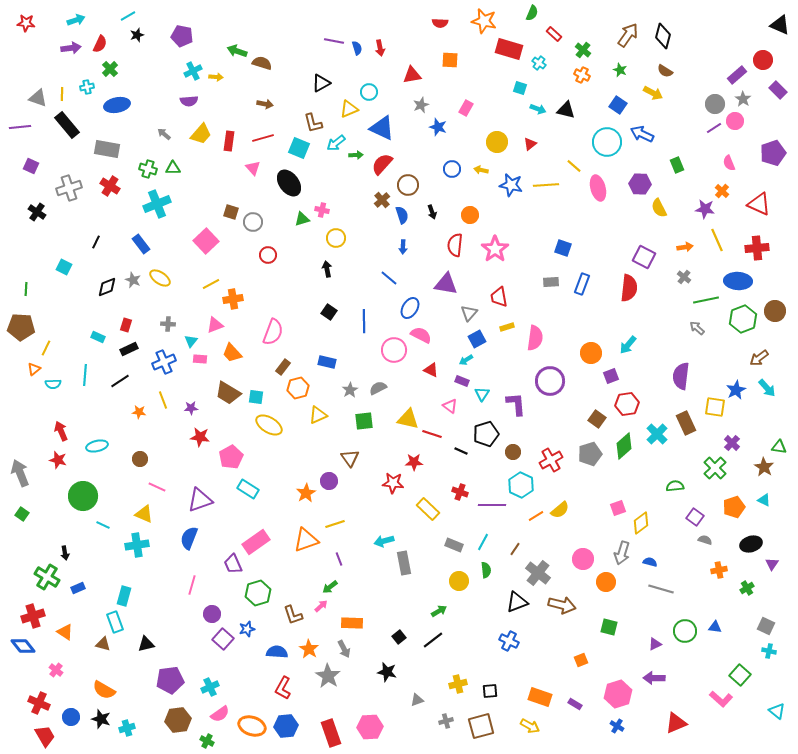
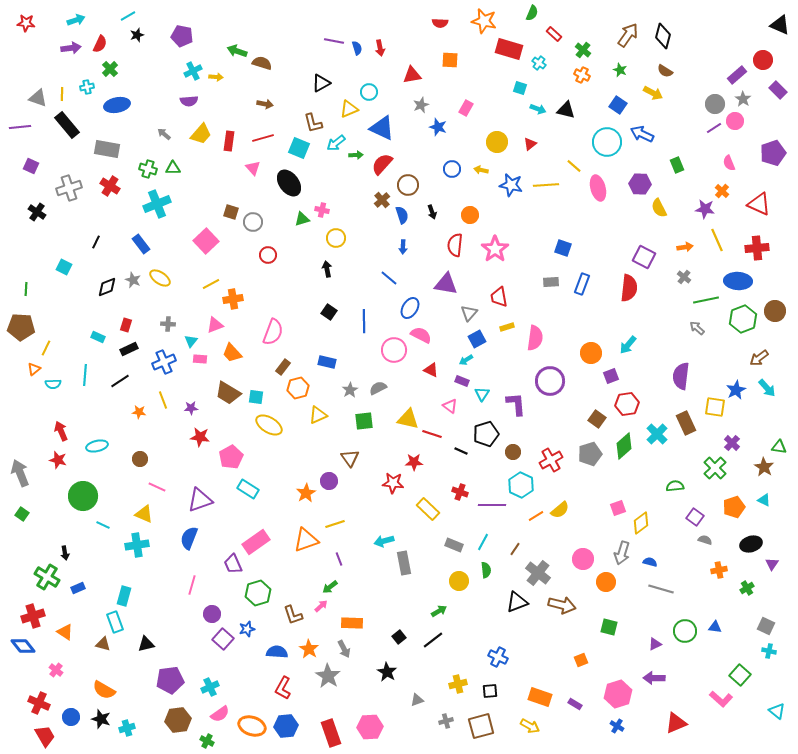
blue cross at (509, 641): moved 11 px left, 16 px down
black star at (387, 672): rotated 18 degrees clockwise
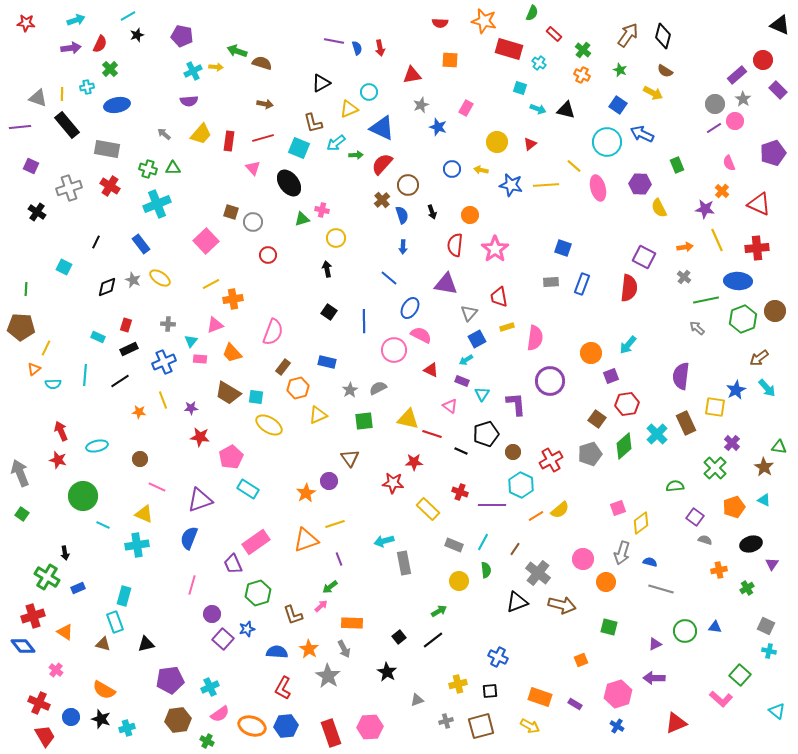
yellow arrow at (216, 77): moved 10 px up
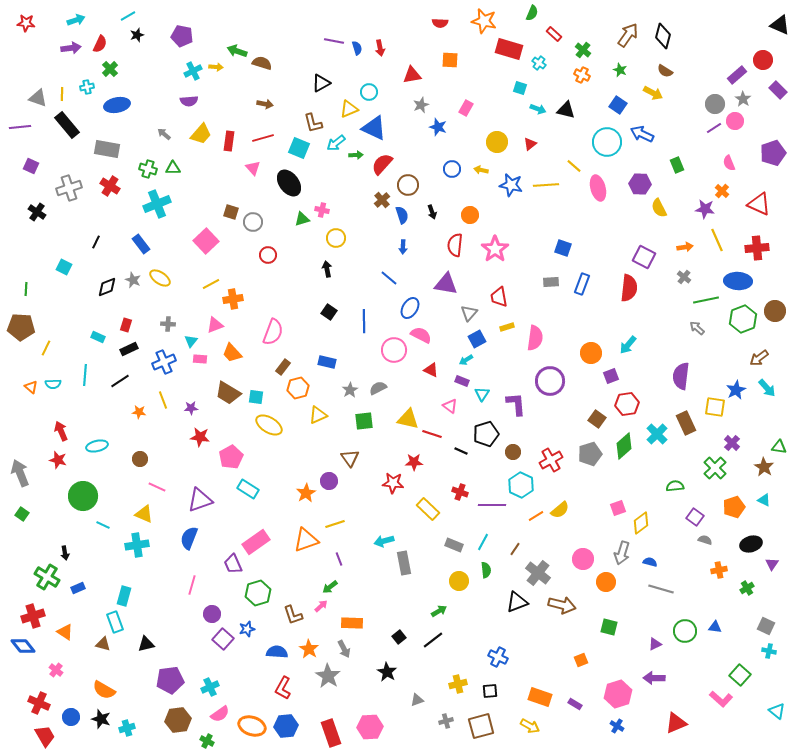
blue triangle at (382, 128): moved 8 px left
orange triangle at (34, 369): moved 3 px left, 18 px down; rotated 40 degrees counterclockwise
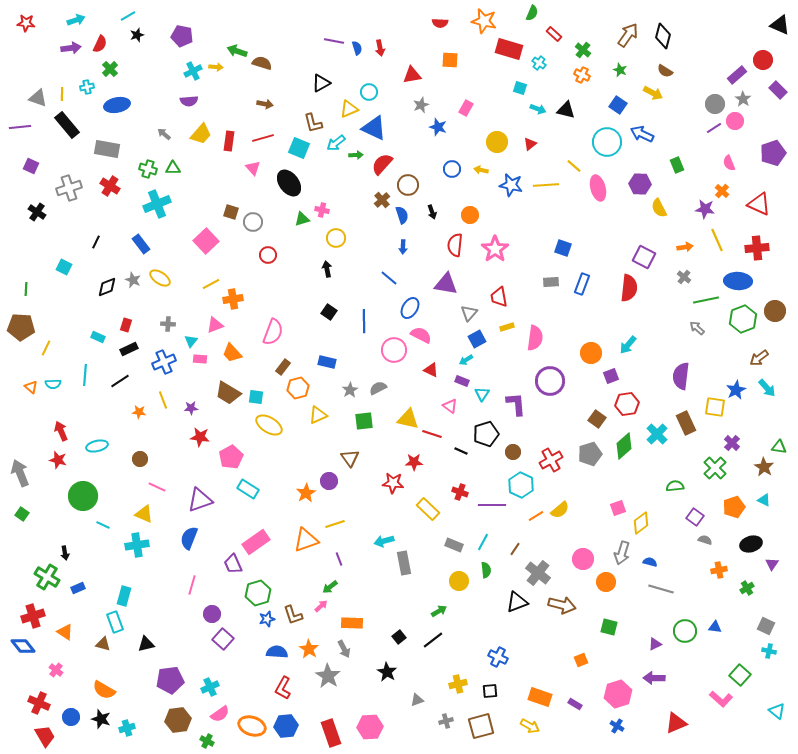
blue star at (247, 629): moved 20 px right, 10 px up
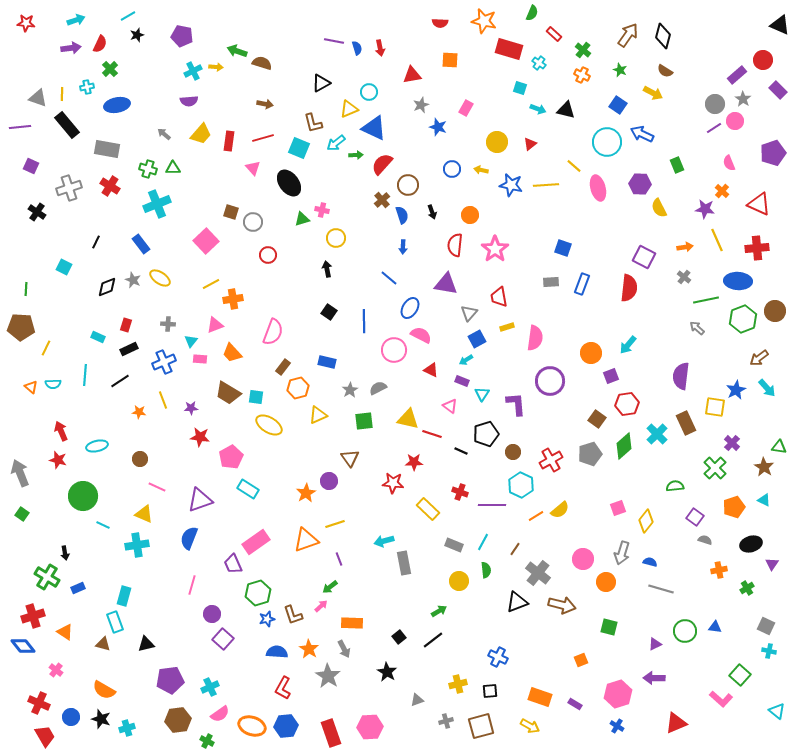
yellow diamond at (641, 523): moved 5 px right, 2 px up; rotated 15 degrees counterclockwise
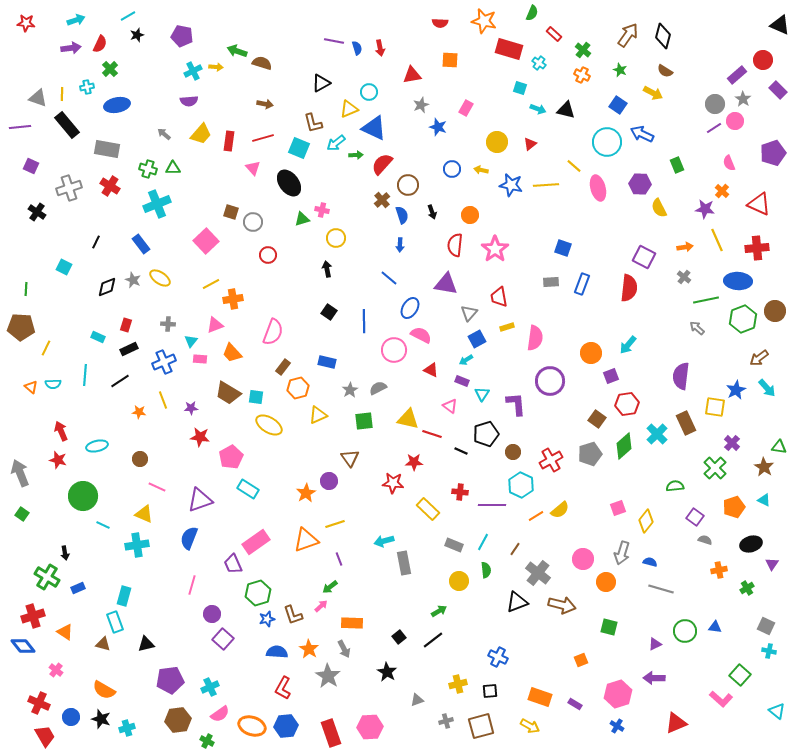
blue arrow at (403, 247): moved 3 px left, 2 px up
red cross at (460, 492): rotated 14 degrees counterclockwise
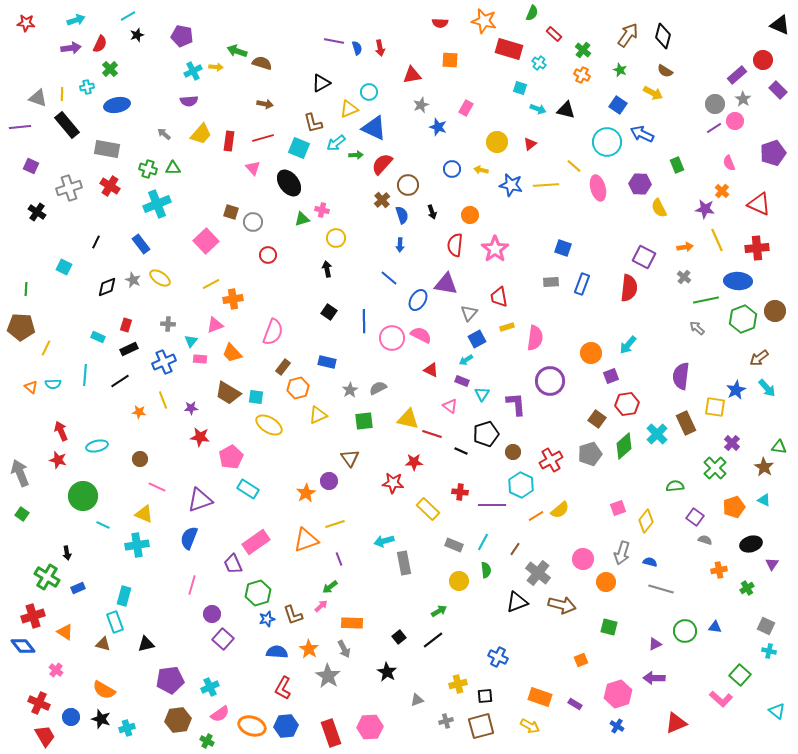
blue ellipse at (410, 308): moved 8 px right, 8 px up
pink circle at (394, 350): moved 2 px left, 12 px up
black arrow at (65, 553): moved 2 px right
black square at (490, 691): moved 5 px left, 5 px down
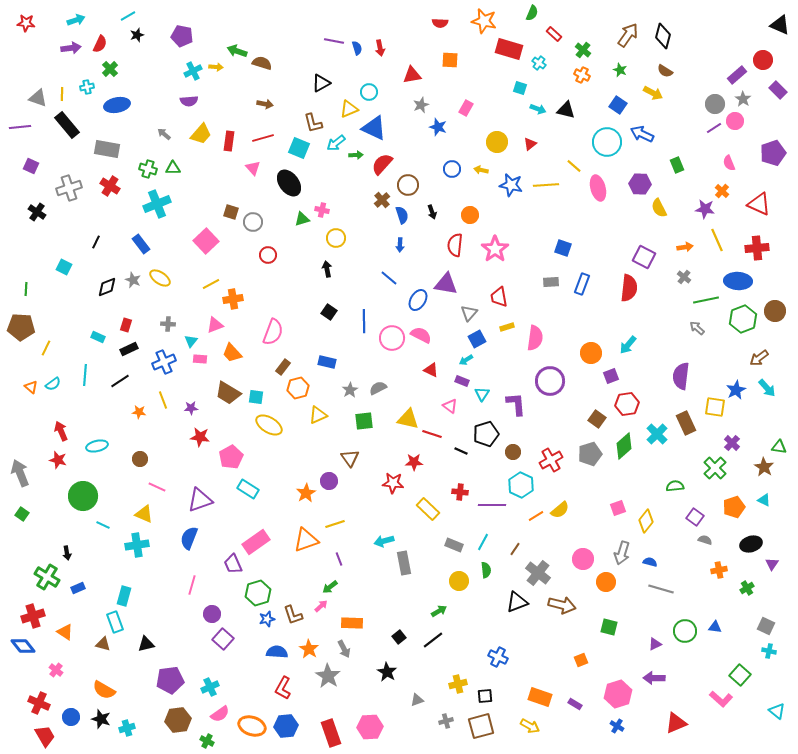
cyan semicircle at (53, 384): rotated 35 degrees counterclockwise
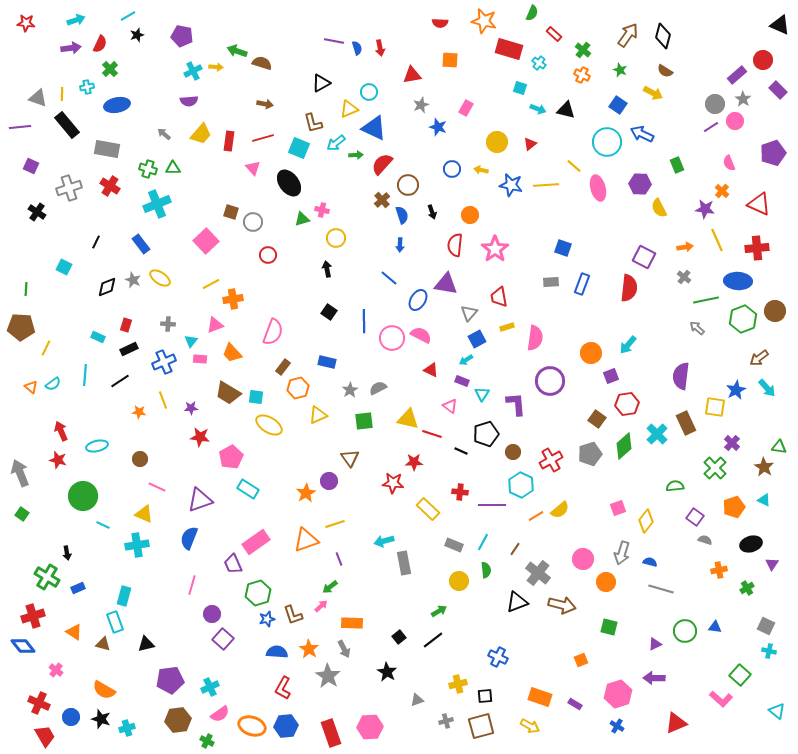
purple line at (714, 128): moved 3 px left, 1 px up
orange triangle at (65, 632): moved 9 px right
